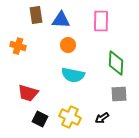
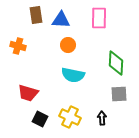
pink rectangle: moved 2 px left, 3 px up
black arrow: rotated 120 degrees clockwise
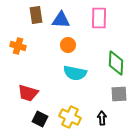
cyan semicircle: moved 2 px right, 2 px up
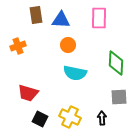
orange cross: rotated 35 degrees counterclockwise
gray square: moved 3 px down
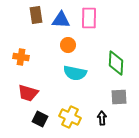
pink rectangle: moved 10 px left
orange cross: moved 3 px right, 11 px down; rotated 28 degrees clockwise
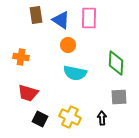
blue triangle: rotated 30 degrees clockwise
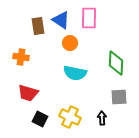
brown rectangle: moved 2 px right, 11 px down
orange circle: moved 2 px right, 2 px up
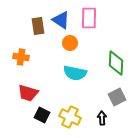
gray square: moved 2 px left; rotated 24 degrees counterclockwise
black square: moved 2 px right, 4 px up
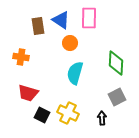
cyan semicircle: rotated 95 degrees clockwise
yellow cross: moved 2 px left, 4 px up
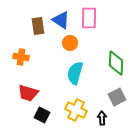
yellow cross: moved 8 px right, 3 px up
